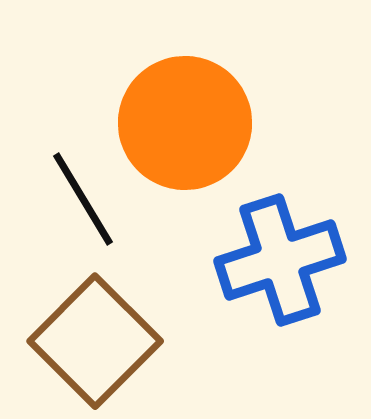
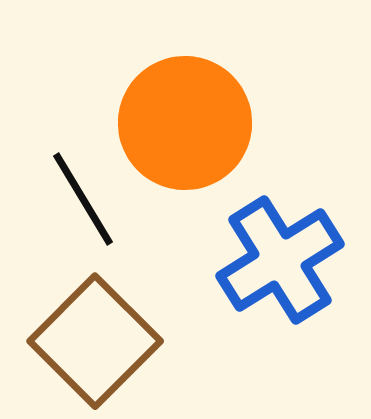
blue cross: rotated 14 degrees counterclockwise
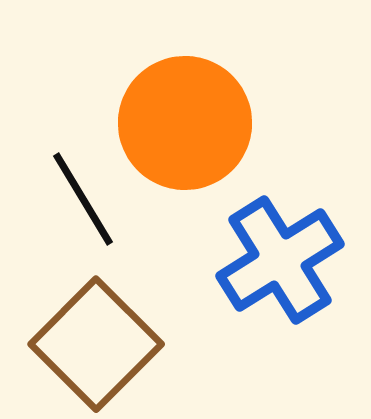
brown square: moved 1 px right, 3 px down
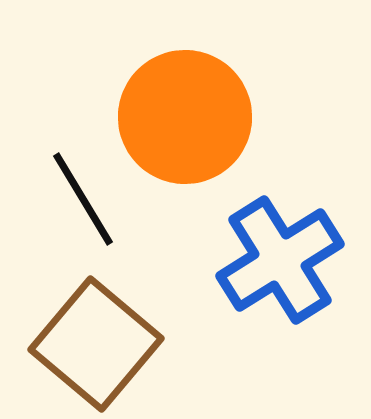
orange circle: moved 6 px up
brown square: rotated 5 degrees counterclockwise
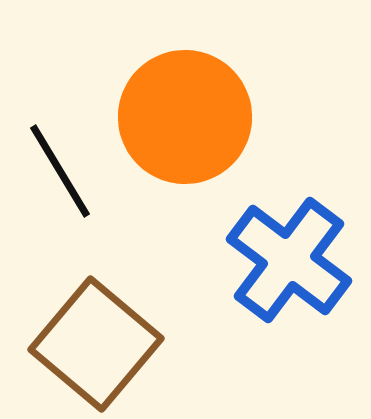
black line: moved 23 px left, 28 px up
blue cross: moved 9 px right; rotated 21 degrees counterclockwise
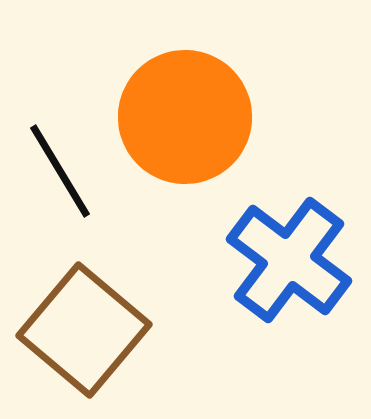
brown square: moved 12 px left, 14 px up
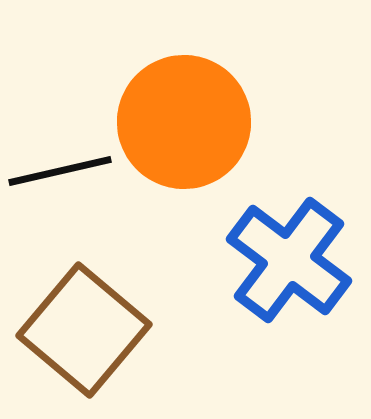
orange circle: moved 1 px left, 5 px down
black line: rotated 72 degrees counterclockwise
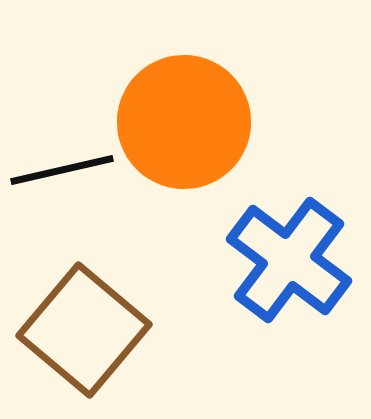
black line: moved 2 px right, 1 px up
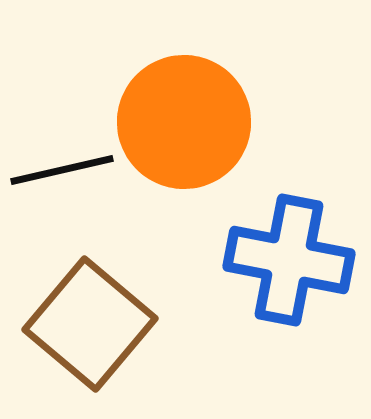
blue cross: rotated 26 degrees counterclockwise
brown square: moved 6 px right, 6 px up
